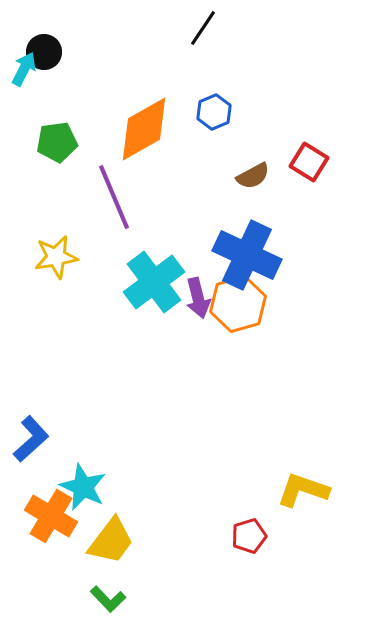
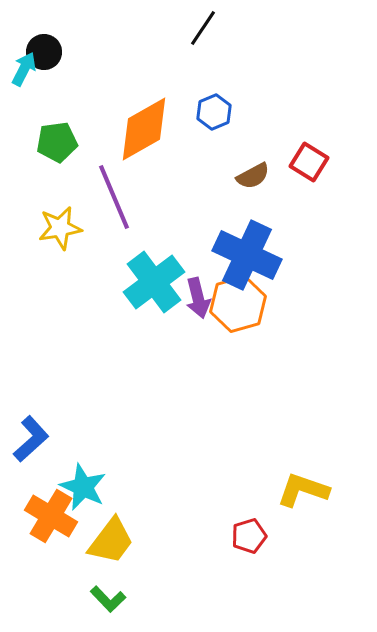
yellow star: moved 4 px right, 29 px up
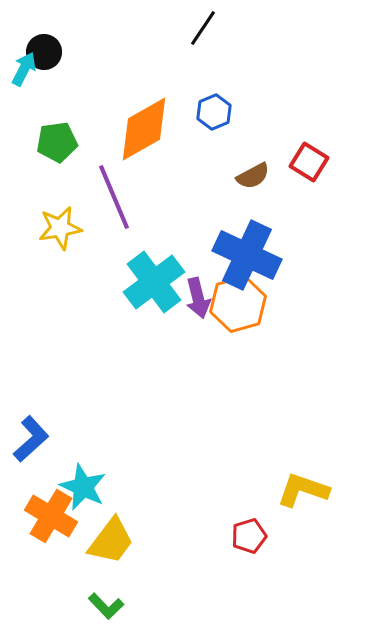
green L-shape: moved 2 px left, 7 px down
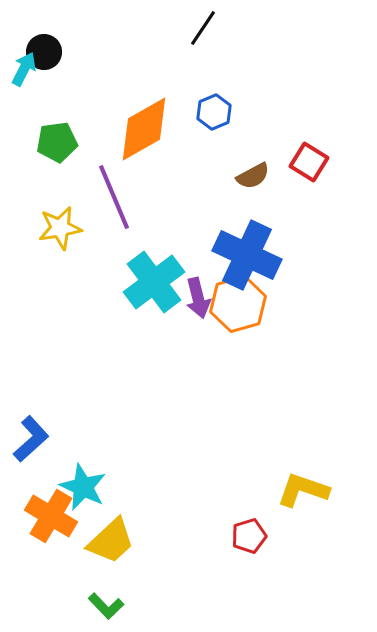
yellow trapezoid: rotated 10 degrees clockwise
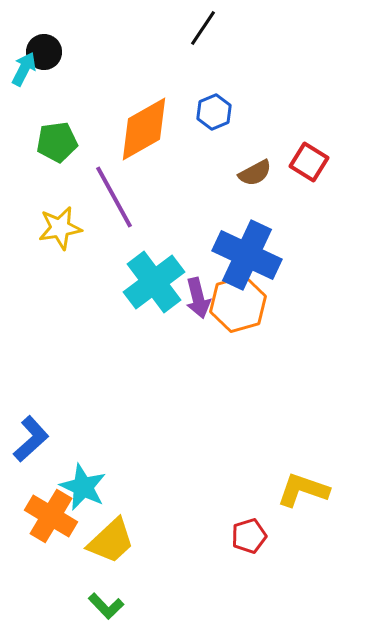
brown semicircle: moved 2 px right, 3 px up
purple line: rotated 6 degrees counterclockwise
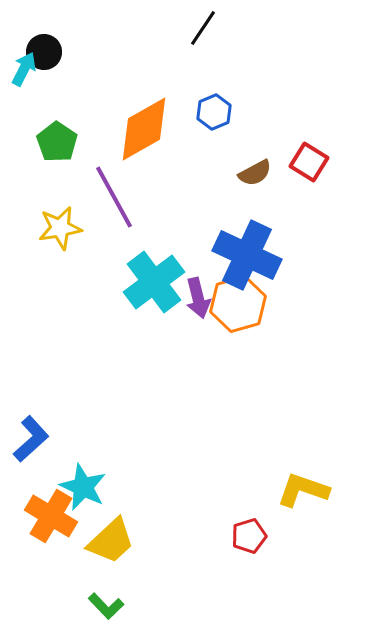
green pentagon: rotated 30 degrees counterclockwise
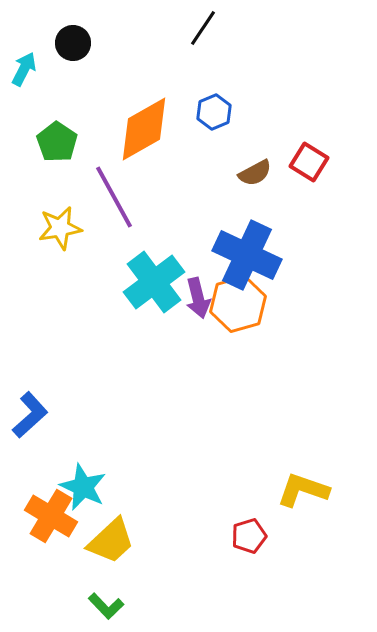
black circle: moved 29 px right, 9 px up
blue L-shape: moved 1 px left, 24 px up
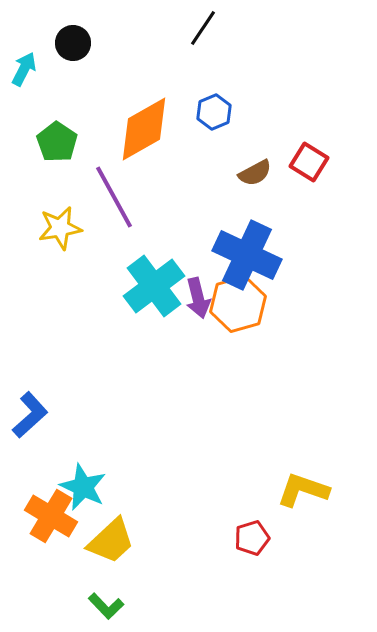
cyan cross: moved 4 px down
red pentagon: moved 3 px right, 2 px down
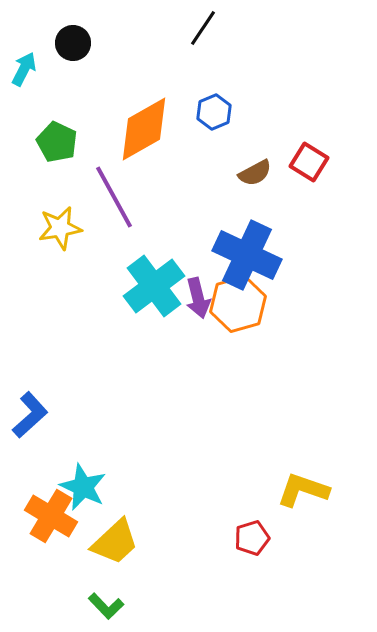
green pentagon: rotated 9 degrees counterclockwise
yellow trapezoid: moved 4 px right, 1 px down
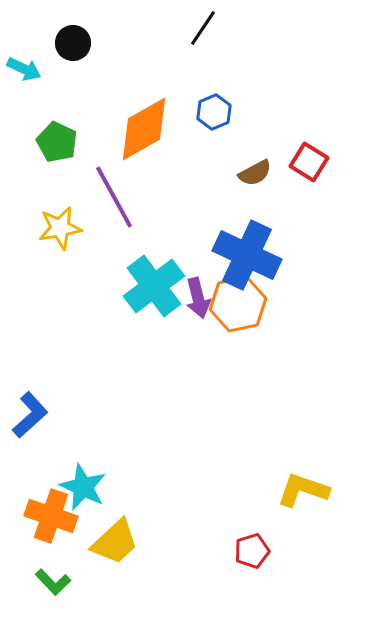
cyan arrow: rotated 88 degrees clockwise
orange hexagon: rotated 4 degrees clockwise
orange cross: rotated 12 degrees counterclockwise
red pentagon: moved 13 px down
green L-shape: moved 53 px left, 24 px up
